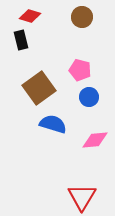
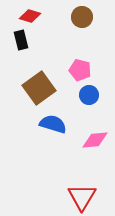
blue circle: moved 2 px up
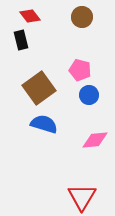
red diamond: rotated 35 degrees clockwise
blue semicircle: moved 9 px left
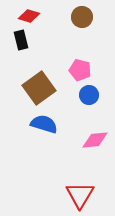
red diamond: moved 1 px left; rotated 35 degrees counterclockwise
red triangle: moved 2 px left, 2 px up
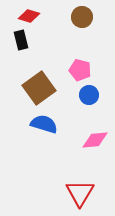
red triangle: moved 2 px up
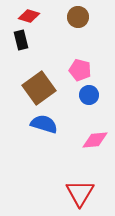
brown circle: moved 4 px left
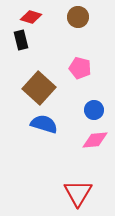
red diamond: moved 2 px right, 1 px down
pink pentagon: moved 2 px up
brown square: rotated 12 degrees counterclockwise
blue circle: moved 5 px right, 15 px down
red triangle: moved 2 px left
